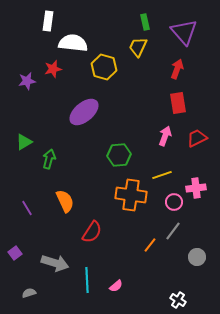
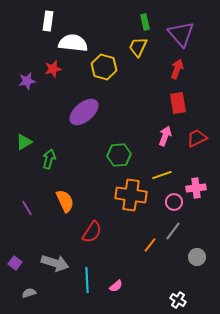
purple triangle: moved 3 px left, 2 px down
purple square: moved 10 px down; rotated 16 degrees counterclockwise
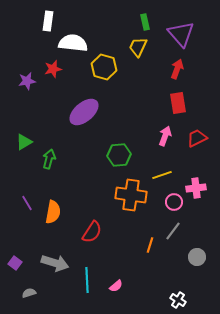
orange semicircle: moved 12 px left, 11 px down; rotated 35 degrees clockwise
purple line: moved 5 px up
orange line: rotated 21 degrees counterclockwise
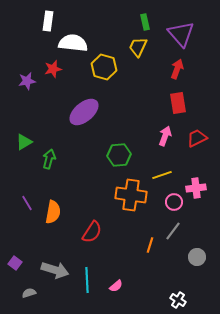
gray arrow: moved 7 px down
